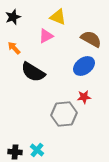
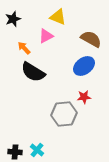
black star: moved 2 px down
orange arrow: moved 10 px right
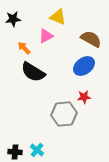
black star: rotated 14 degrees clockwise
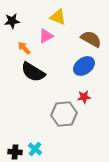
black star: moved 1 px left, 2 px down
cyan cross: moved 2 px left, 1 px up
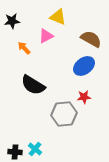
black semicircle: moved 13 px down
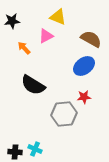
cyan cross: rotated 16 degrees counterclockwise
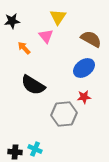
yellow triangle: rotated 42 degrees clockwise
pink triangle: rotated 42 degrees counterclockwise
blue ellipse: moved 2 px down
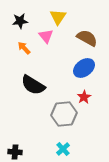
black star: moved 8 px right
brown semicircle: moved 4 px left, 1 px up
red star: rotated 24 degrees counterclockwise
cyan cross: moved 28 px right; rotated 24 degrees clockwise
